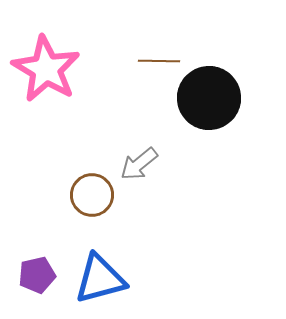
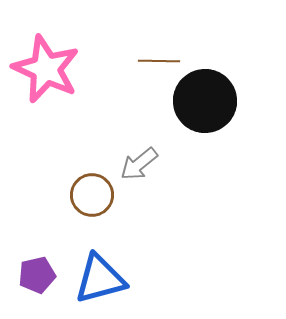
pink star: rotated 6 degrees counterclockwise
black circle: moved 4 px left, 3 px down
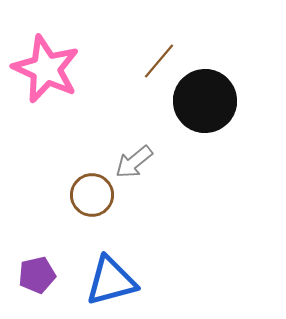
brown line: rotated 51 degrees counterclockwise
gray arrow: moved 5 px left, 2 px up
blue triangle: moved 11 px right, 2 px down
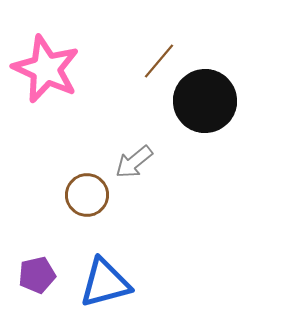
brown circle: moved 5 px left
blue triangle: moved 6 px left, 2 px down
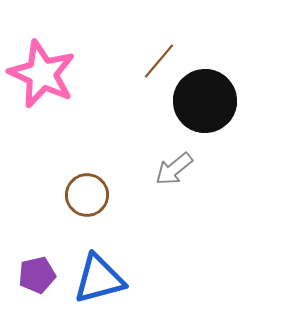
pink star: moved 4 px left, 5 px down
gray arrow: moved 40 px right, 7 px down
blue triangle: moved 6 px left, 4 px up
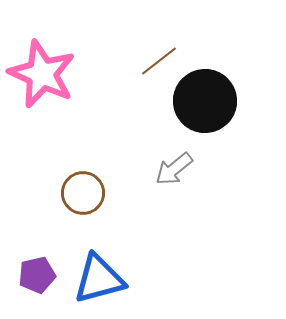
brown line: rotated 12 degrees clockwise
brown circle: moved 4 px left, 2 px up
